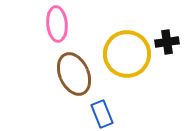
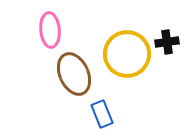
pink ellipse: moved 7 px left, 6 px down
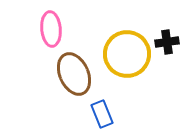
pink ellipse: moved 1 px right, 1 px up
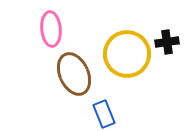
blue rectangle: moved 2 px right
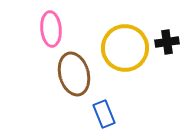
yellow circle: moved 2 px left, 6 px up
brown ellipse: rotated 9 degrees clockwise
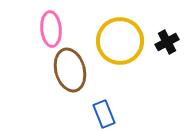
black cross: rotated 20 degrees counterclockwise
yellow circle: moved 5 px left, 7 px up
brown ellipse: moved 4 px left, 4 px up
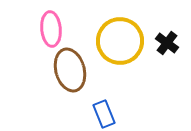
black cross: moved 1 px down; rotated 25 degrees counterclockwise
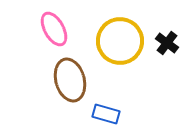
pink ellipse: moved 3 px right; rotated 24 degrees counterclockwise
brown ellipse: moved 10 px down
blue rectangle: moved 2 px right; rotated 52 degrees counterclockwise
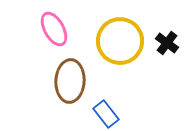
brown ellipse: moved 1 px down; rotated 18 degrees clockwise
blue rectangle: rotated 36 degrees clockwise
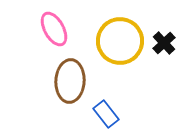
black cross: moved 3 px left; rotated 10 degrees clockwise
